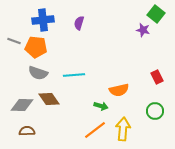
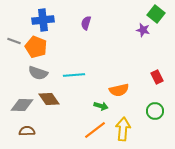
purple semicircle: moved 7 px right
orange pentagon: rotated 15 degrees clockwise
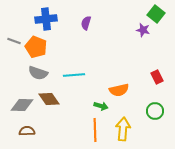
blue cross: moved 3 px right, 1 px up
orange line: rotated 55 degrees counterclockwise
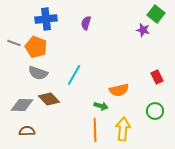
gray line: moved 2 px down
cyan line: rotated 55 degrees counterclockwise
brown diamond: rotated 10 degrees counterclockwise
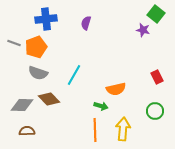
orange pentagon: rotated 30 degrees clockwise
orange semicircle: moved 3 px left, 1 px up
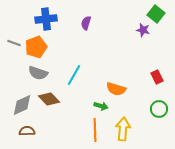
orange semicircle: rotated 30 degrees clockwise
gray diamond: rotated 25 degrees counterclockwise
green circle: moved 4 px right, 2 px up
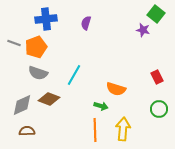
brown diamond: rotated 25 degrees counterclockwise
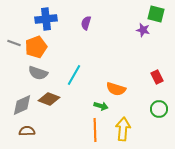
green square: rotated 24 degrees counterclockwise
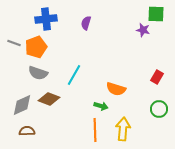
green square: rotated 12 degrees counterclockwise
red rectangle: rotated 56 degrees clockwise
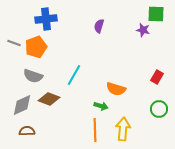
purple semicircle: moved 13 px right, 3 px down
gray semicircle: moved 5 px left, 3 px down
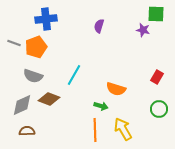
yellow arrow: rotated 35 degrees counterclockwise
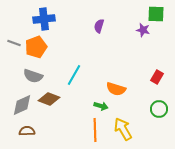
blue cross: moved 2 px left
